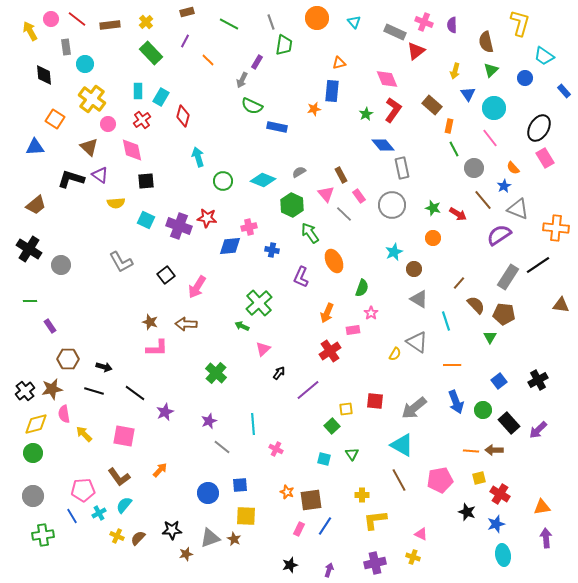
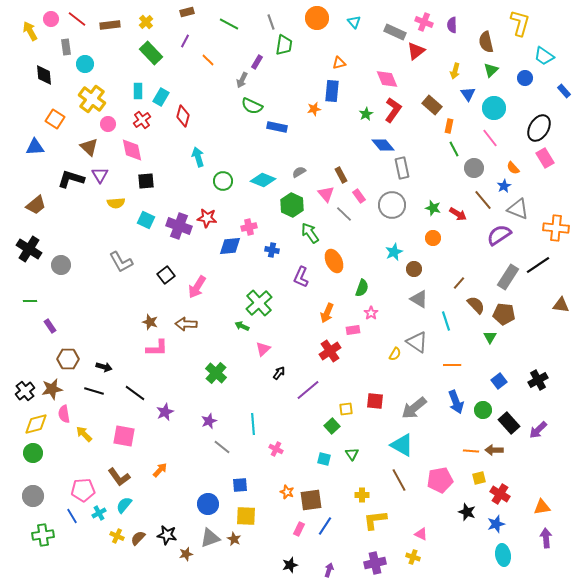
purple triangle at (100, 175): rotated 24 degrees clockwise
blue circle at (208, 493): moved 11 px down
black star at (172, 530): moved 5 px left, 5 px down; rotated 12 degrees clockwise
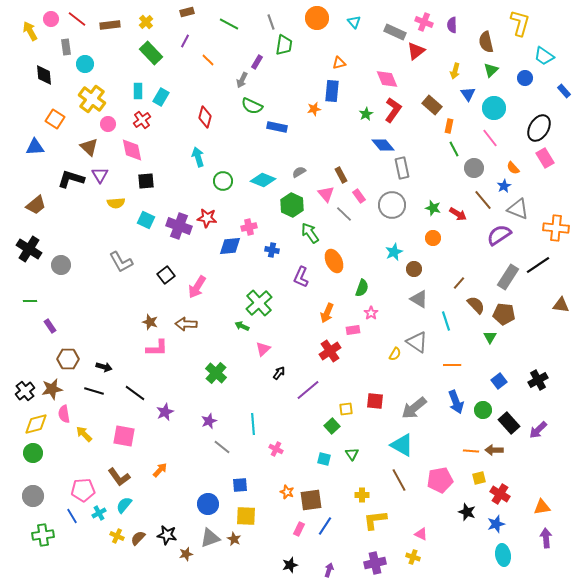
red diamond at (183, 116): moved 22 px right, 1 px down
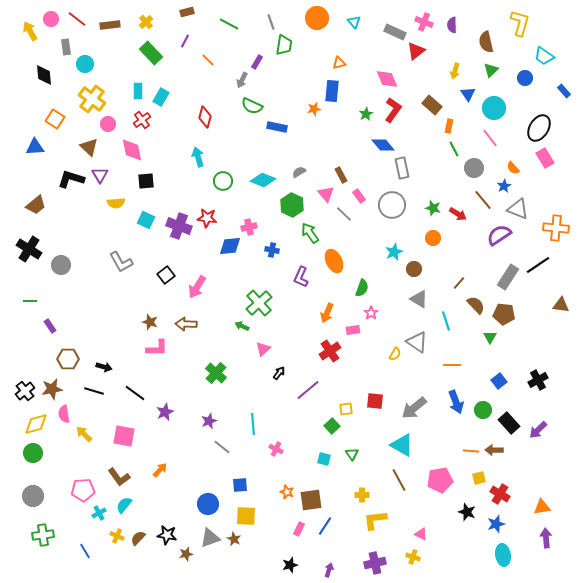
blue line at (72, 516): moved 13 px right, 35 px down
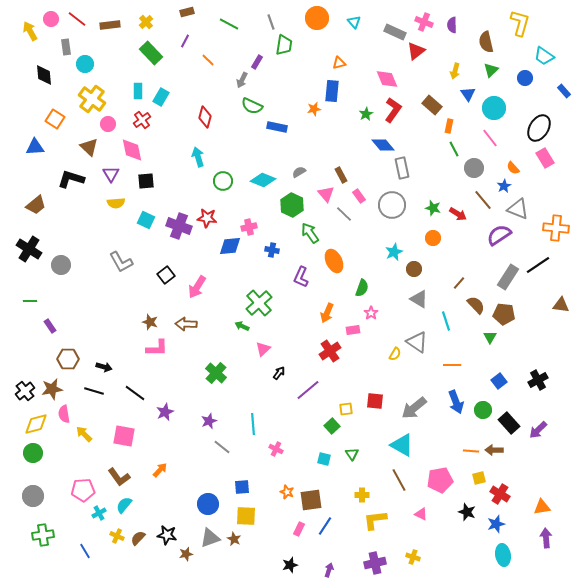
purple triangle at (100, 175): moved 11 px right, 1 px up
blue square at (240, 485): moved 2 px right, 2 px down
pink triangle at (421, 534): moved 20 px up
